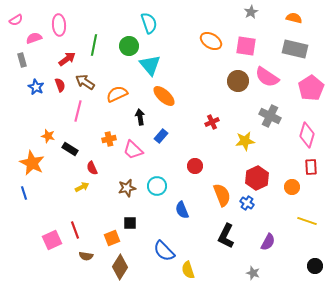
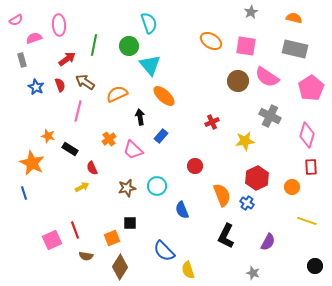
orange cross at (109, 139): rotated 24 degrees counterclockwise
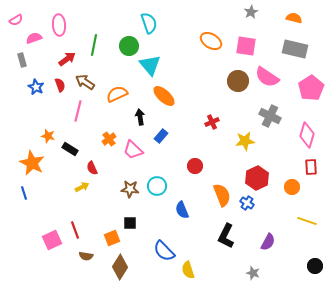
brown star at (127, 188): moved 3 px right, 1 px down; rotated 18 degrees clockwise
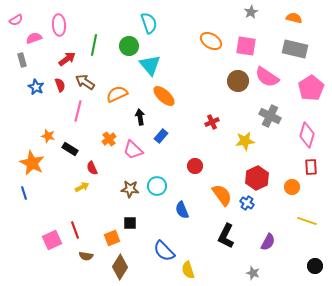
orange semicircle at (222, 195): rotated 15 degrees counterclockwise
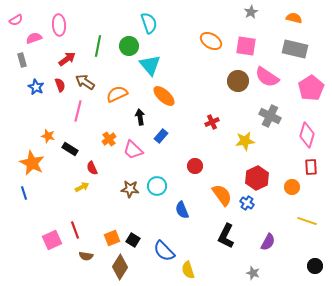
green line at (94, 45): moved 4 px right, 1 px down
black square at (130, 223): moved 3 px right, 17 px down; rotated 32 degrees clockwise
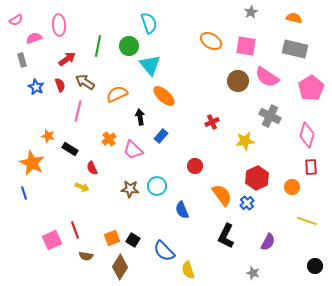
yellow arrow at (82, 187): rotated 48 degrees clockwise
blue cross at (247, 203): rotated 16 degrees clockwise
